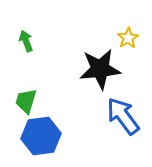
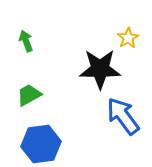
black star: rotated 6 degrees clockwise
green trapezoid: moved 3 px right, 6 px up; rotated 44 degrees clockwise
blue hexagon: moved 8 px down
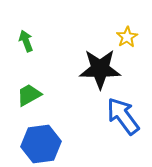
yellow star: moved 1 px left, 1 px up
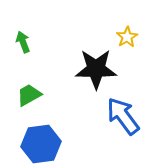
green arrow: moved 3 px left, 1 px down
black star: moved 4 px left
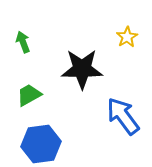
black star: moved 14 px left
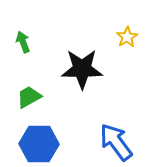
green trapezoid: moved 2 px down
blue arrow: moved 7 px left, 26 px down
blue hexagon: moved 2 px left; rotated 9 degrees clockwise
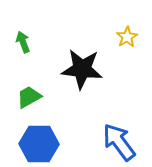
black star: rotated 6 degrees clockwise
blue arrow: moved 3 px right
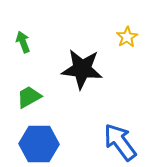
blue arrow: moved 1 px right
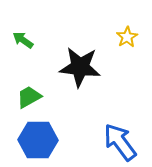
green arrow: moved 2 px up; rotated 35 degrees counterclockwise
black star: moved 2 px left, 2 px up
blue hexagon: moved 1 px left, 4 px up
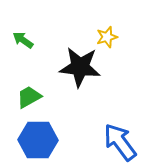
yellow star: moved 20 px left; rotated 15 degrees clockwise
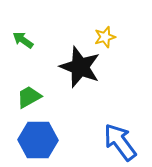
yellow star: moved 2 px left
black star: rotated 15 degrees clockwise
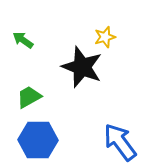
black star: moved 2 px right
